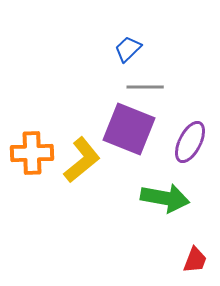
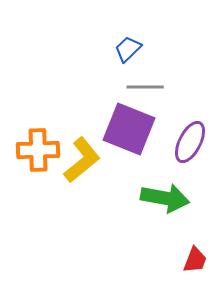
orange cross: moved 6 px right, 3 px up
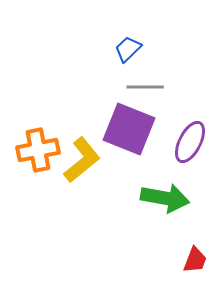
orange cross: rotated 9 degrees counterclockwise
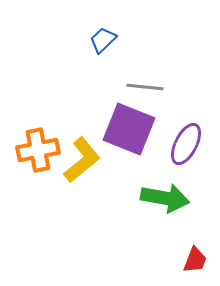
blue trapezoid: moved 25 px left, 9 px up
gray line: rotated 6 degrees clockwise
purple ellipse: moved 4 px left, 2 px down
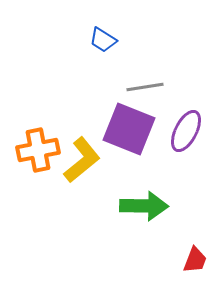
blue trapezoid: rotated 104 degrees counterclockwise
gray line: rotated 15 degrees counterclockwise
purple ellipse: moved 13 px up
green arrow: moved 21 px left, 8 px down; rotated 9 degrees counterclockwise
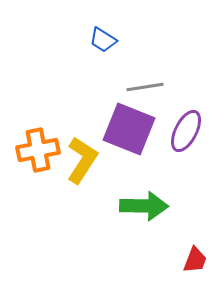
yellow L-shape: rotated 18 degrees counterclockwise
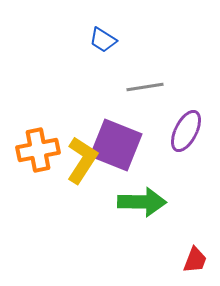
purple square: moved 13 px left, 16 px down
green arrow: moved 2 px left, 4 px up
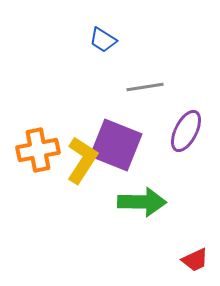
red trapezoid: rotated 44 degrees clockwise
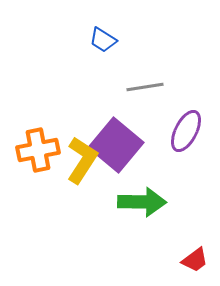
purple square: rotated 18 degrees clockwise
red trapezoid: rotated 12 degrees counterclockwise
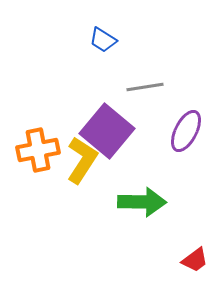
purple square: moved 9 px left, 14 px up
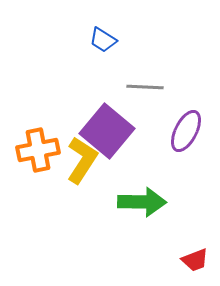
gray line: rotated 12 degrees clockwise
red trapezoid: rotated 16 degrees clockwise
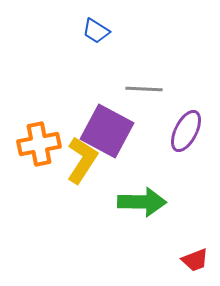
blue trapezoid: moved 7 px left, 9 px up
gray line: moved 1 px left, 2 px down
purple square: rotated 12 degrees counterclockwise
orange cross: moved 1 px right, 6 px up
